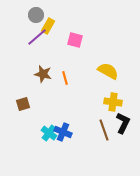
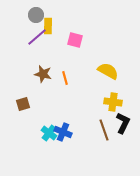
yellow rectangle: rotated 28 degrees counterclockwise
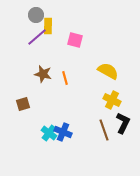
yellow cross: moved 1 px left, 2 px up; rotated 18 degrees clockwise
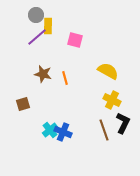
cyan cross: moved 1 px right, 3 px up; rotated 14 degrees clockwise
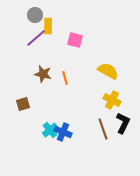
gray circle: moved 1 px left
purple line: moved 1 px left, 1 px down
brown line: moved 1 px left, 1 px up
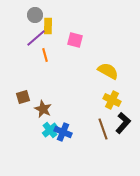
brown star: moved 35 px down; rotated 12 degrees clockwise
orange line: moved 20 px left, 23 px up
brown square: moved 7 px up
black L-shape: rotated 15 degrees clockwise
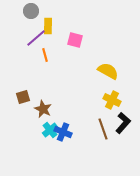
gray circle: moved 4 px left, 4 px up
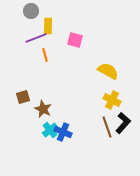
purple line: rotated 20 degrees clockwise
brown line: moved 4 px right, 2 px up
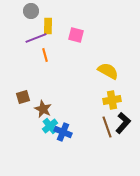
pink square: moved 1 px right, 5 px up
yellow cross: rotated 36 degrees counterclockwise
cyan cross: moved 4 px up
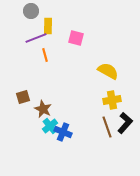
pink square: moved 3 px down
black L-shape: moved 2 px right
